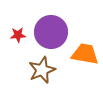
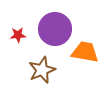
purple circle: moved 4 px right, 3 px up
orange trapezoid: moved 2 px up
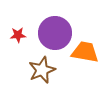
purple circle: moved 4 px down
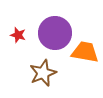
red star: rotated 21 degrees clockwise
brown star: moved 1 px right, 3 px down
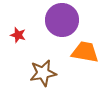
purple circle: moved 7 px right, 13 px up
brown star: rotated 12 degrees clockwise
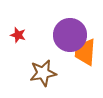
purple circle: moved 8 px right, 15 px down
orange trapezoid: rotated 96 degrees counterclockwise
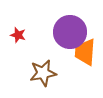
purple circle: moved 3 px up
